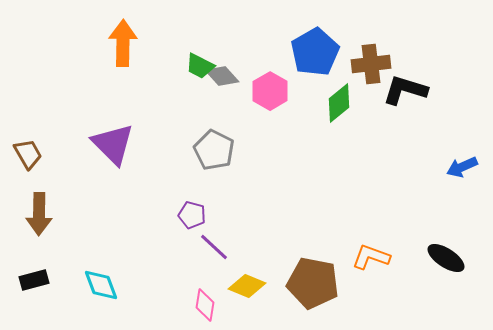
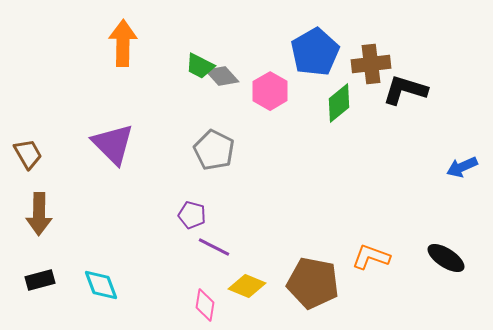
purple line: rotated 16 degrees counterclockwise
black rectangle: moved 6 px right
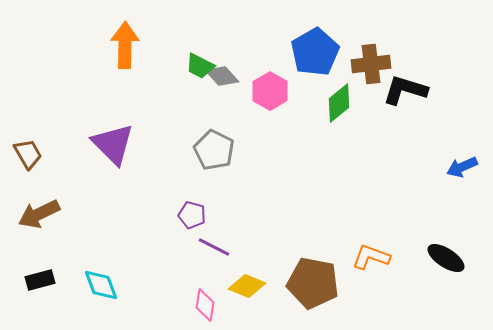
orange arrow: moved 2 px right, 2 px down
brown arrow: rotated 63 degrees clockwise
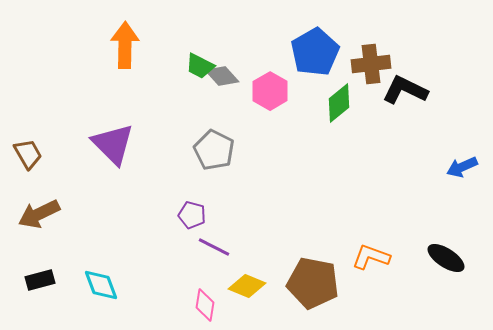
black L-shape: rotated 9 degrees clockwise
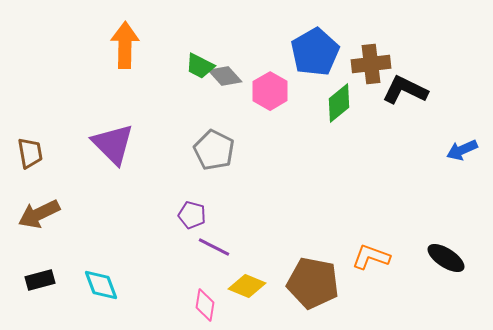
gray diamond: moved 3 px right
brown trapezoid: moved 2 px right, 1 px up; rotated 20 degrees clockwise
blue arrow: moved 17 px up
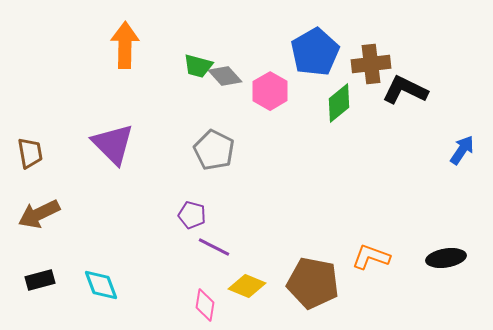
green trapezoid: moved 2 px left; rotated 12 degrees counterclockwise
blue arrow: rotated 148 degrees clockwise
black ellipse: rotated 42 degrees counterclockwise
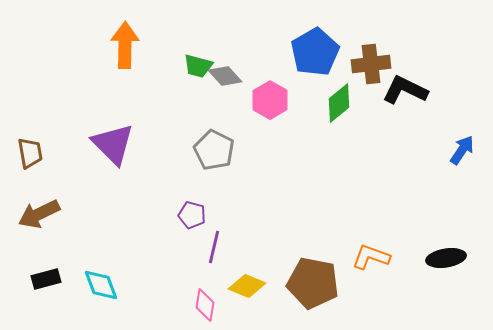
pink hexagon: moved 9 px down
purple line: rotated 76 degrees clockwise
black rectangle: moved 6 px right, 1 px up
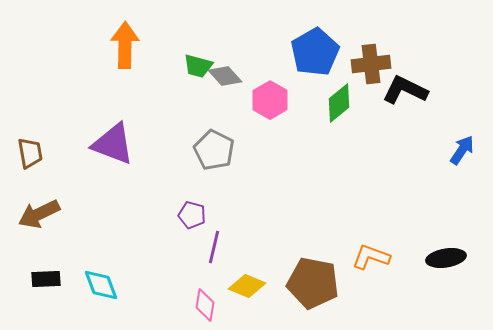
purple triangle: rotated 24 degrees counterclockwise
black rectangle: rotated 12 degrees clockwise
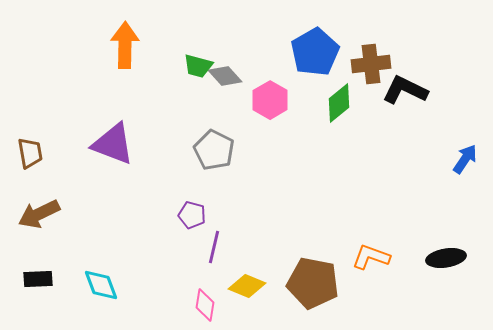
blue arrow: moved 3 px right, 9 px down
black rectangle: moved 8 px left
